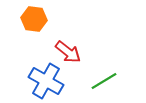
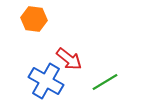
red arrow: moved 1 px right, 7 px down
green line: moved 1 px right, 1 px down
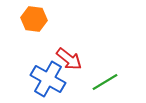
blue cross: moved 2 px right, 2 px up
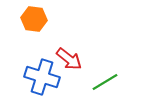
blue cross: moved 6 px left, 2 px up; rotated 12 degrees counterclockwise
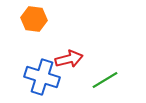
red arrow: rotated 52 degrees counterclockwise
green line: moved 2 px up
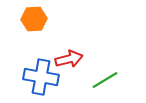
orange hexagon: rotated 10 degrees counterclockwise
blue cross: moved 1 px left; rotated 8 degrees counterclockwise
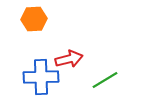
blue cross: rotated 12 degrees counterclockwise
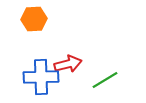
red arrow: moved 1 px left, 5 px down
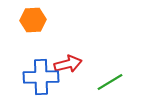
orange hexagon: moved 1 px left, 1 px down
green line: moved 5 px right, 2 px down
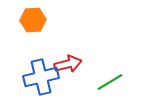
blue cross: rotated 12 degrees counterclockwise
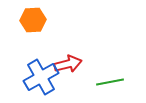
blue cross: rotated 16 degrees counterclockwise
green line: rotated 20 degrees clockwise
